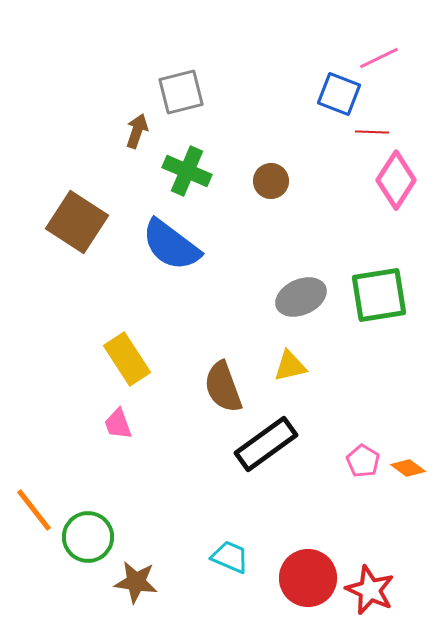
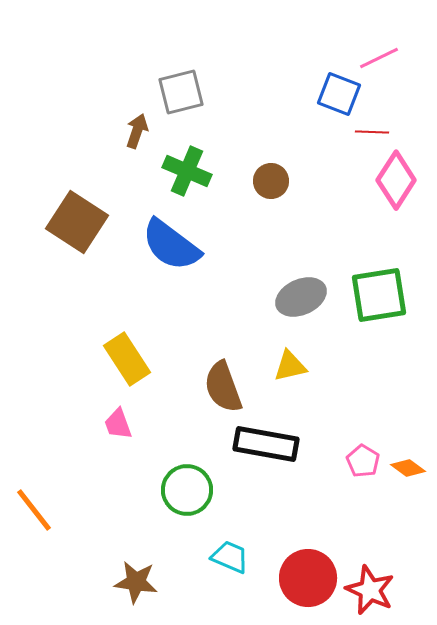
black rectangle: rotated 46 degrees clockwise
green circle: moved 99 px right, 47 px up
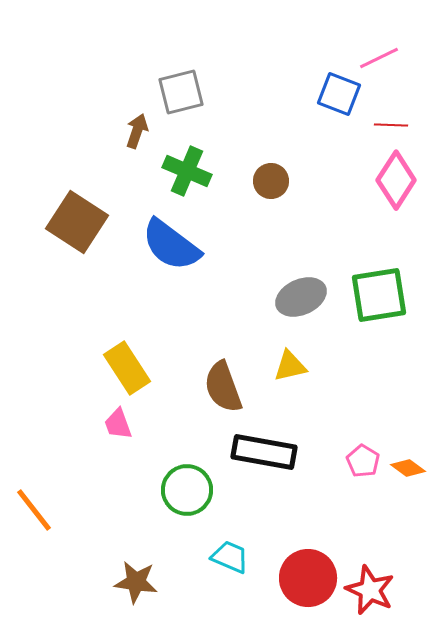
red line: moved 19 px right, 7 px up
yellow rectangle: moved 9 px down
black rectangle: moved 2 px left, 8 px down
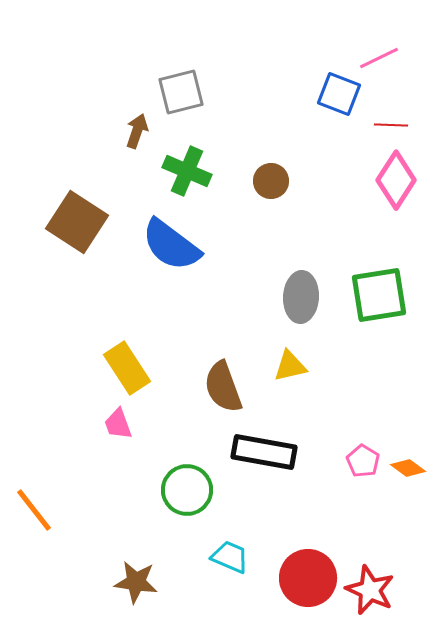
gray ellipse: rotated 63 degrees counterclockwise
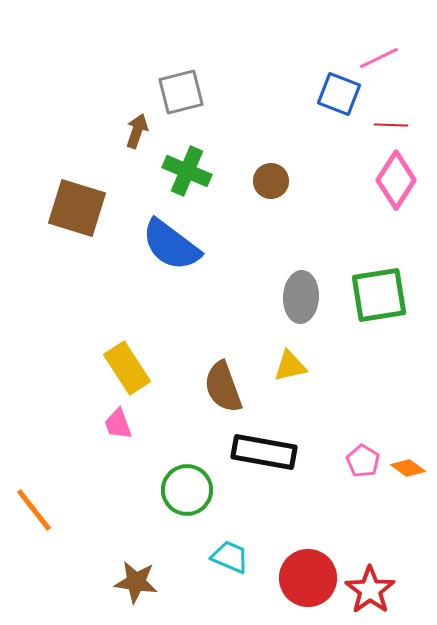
brown square: moved 14 px up; rotated 16 degrees counterclockwise
red star: rotated 12 degrees clockwise
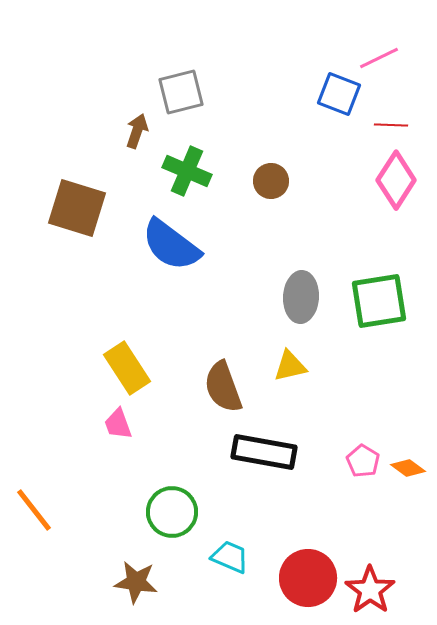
green square: moved 6 px down
green circle: moved 15 px left, 22 px down
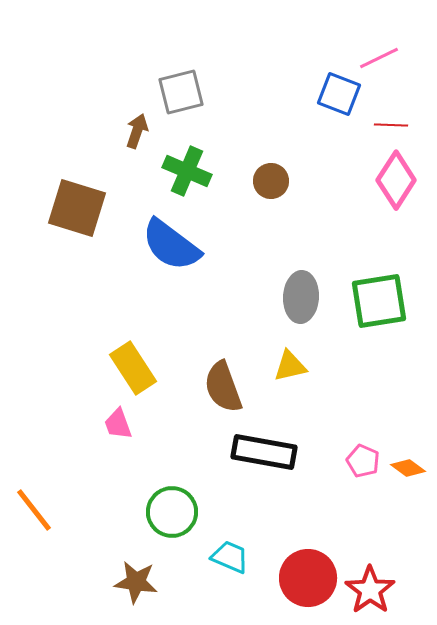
yellow rectangle: moved 6 px right
pink pentagon: rotated 8 degrees counterclockwise
